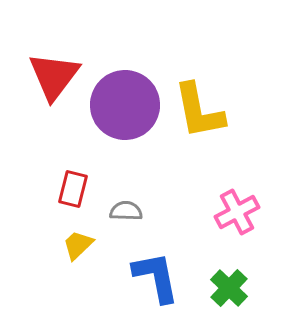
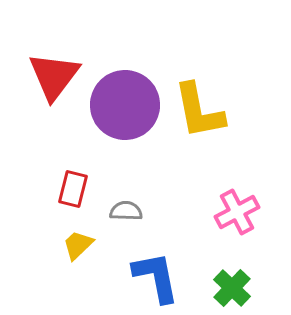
green cross: moved 3 px right
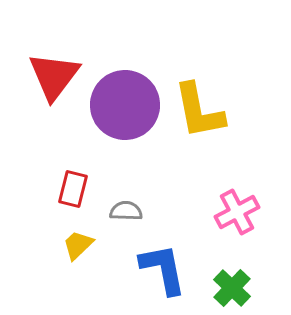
blue L-shape: moved 7 px right, 8 px up
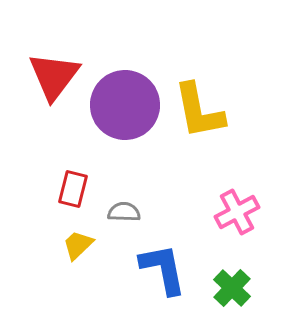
gray semicircle: moved 2 px left, 1 px down
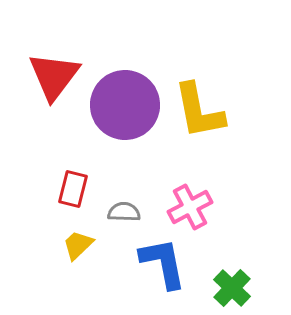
pink cross: moved 47 px left, 5 px up
blue L-shape: moved 6 px up
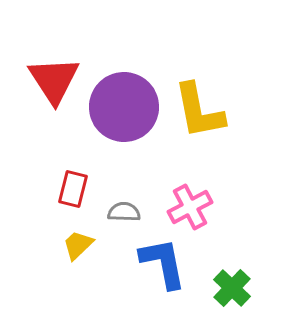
red triangle: moved 4 px down; rotated 10 degrees counterclockwise
purple circle: moved 1 px left, 2 px down
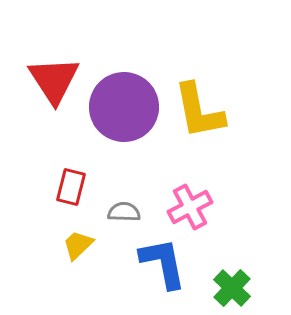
red rectangle: moved 2 px left, 2 px up
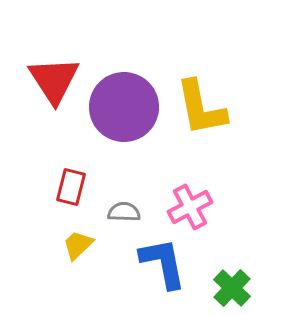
yellow L-shape: moved 2 px right, 3 px up
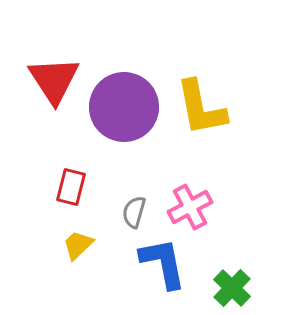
gray semicircle: moved 10 px right; rotated 76 degrees counterclockwise
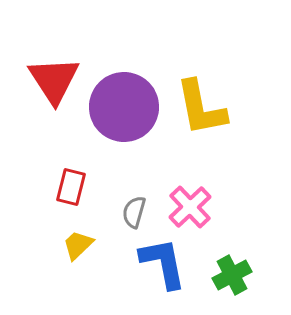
pink cross: rotated 15 degrees counterclockwise
green cross: moved 13 px up; rotated 18 degrees clockwise
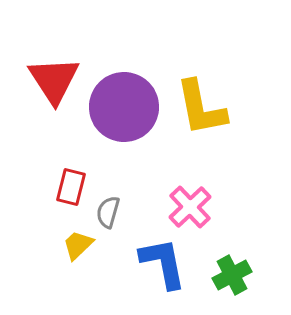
gray semicircle: moved 26 px left
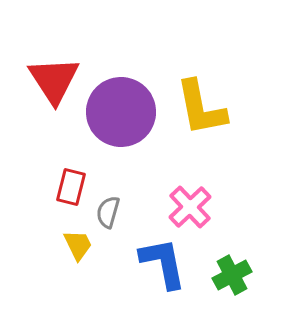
purple circle: moved 3 px left, 5 px down
yellow trapezoid: rotated 108 degrees clockwise
